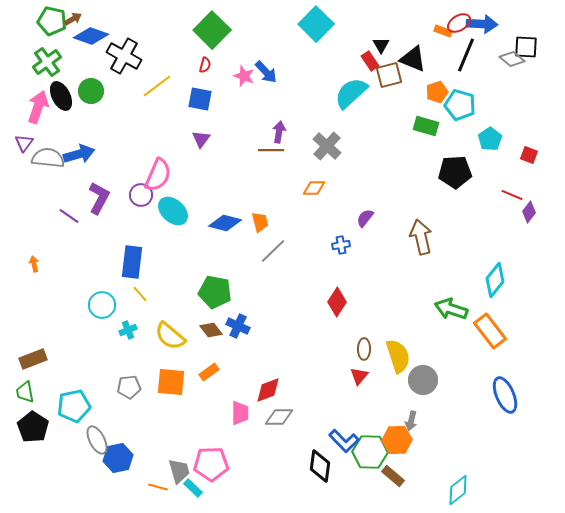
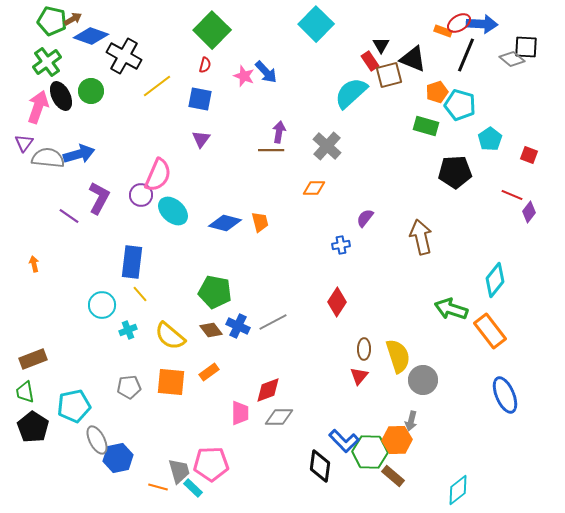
gray line at (273, 251): moved 71 px down; rotated 16 degrees clockwise
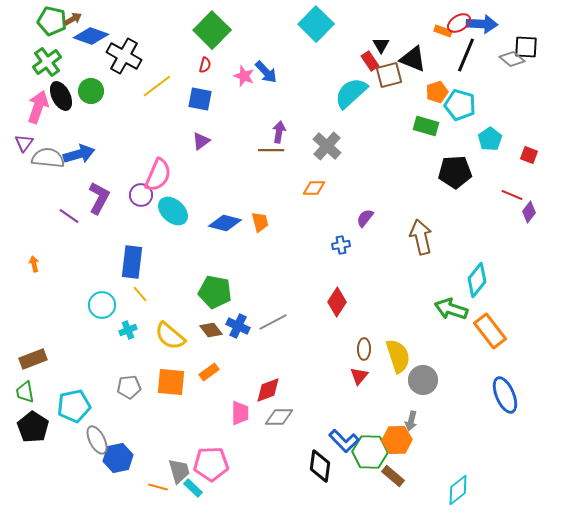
purple triangle at (201, 139): moved 2 px down; rotated 18 degrees clockwise
cyan diamond at (495, 280): moved 18 px left
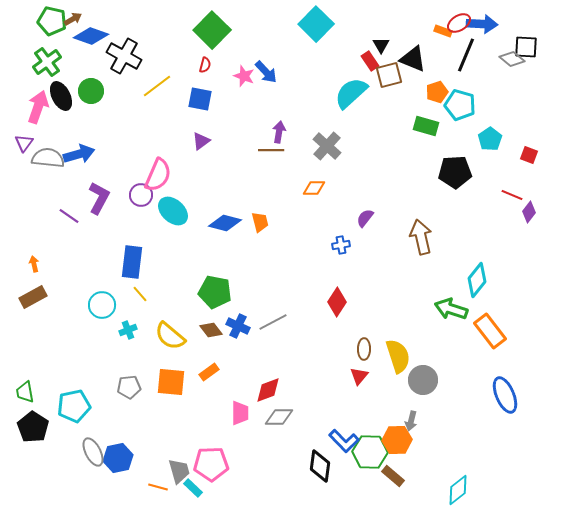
brown rectangle at (33, 359): moved 62 px up; rotated 8 degrees counterclockwise
gray ellipse at (97, 440): moved 4 px left, 12 px down
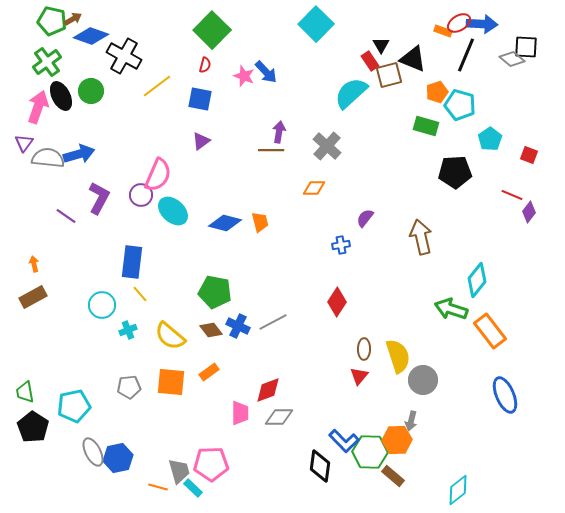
purple line at (69, 216): moved 3 px left
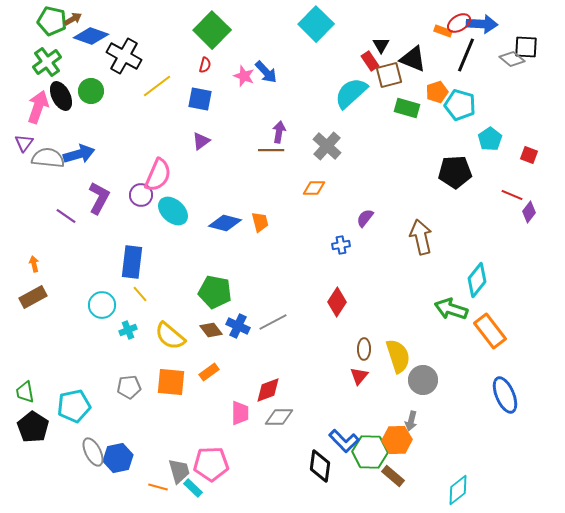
green rectangle at (426, 126): moved 19 px left, 18 px up
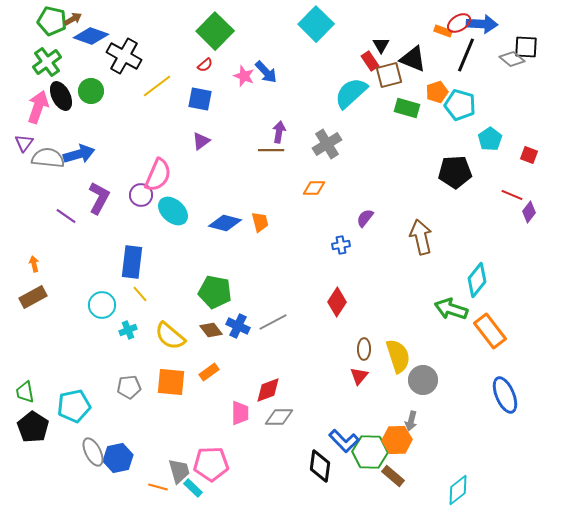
green square at (212, 30): moved 3 px right, 1 px down
red semicircle at (205, 65): rotated 35 degrees clockwise
gray cross at (327, 146): moved 2 px up; rotated 16 degrees clockwise
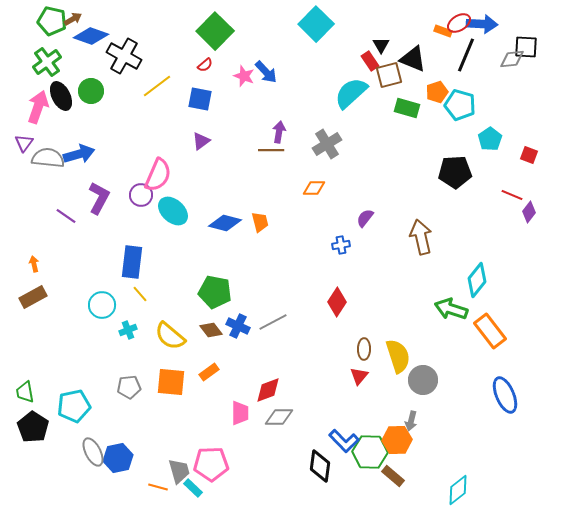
gray diamond at (512, 59): rotated 45 degrees counterclockwise
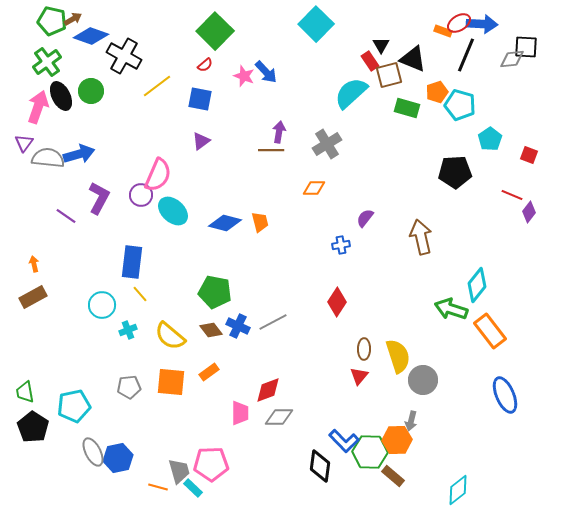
cyan diamond at (477, 280): moved 5 px down
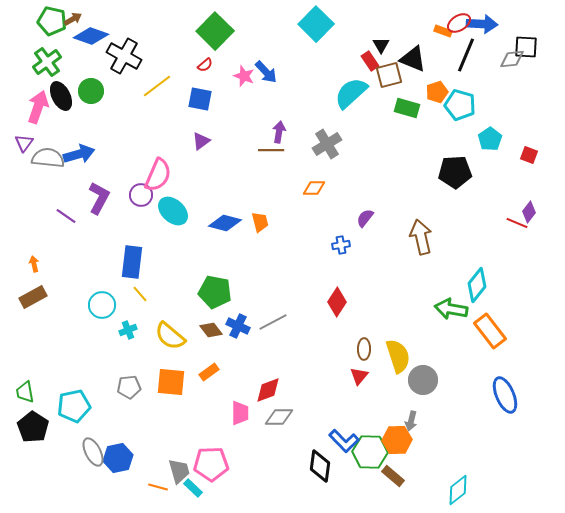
red line at (512, 195): moved 5 px right, 28 px down
green arrow at (451, 309): rotated 8 degrees counterclockwise
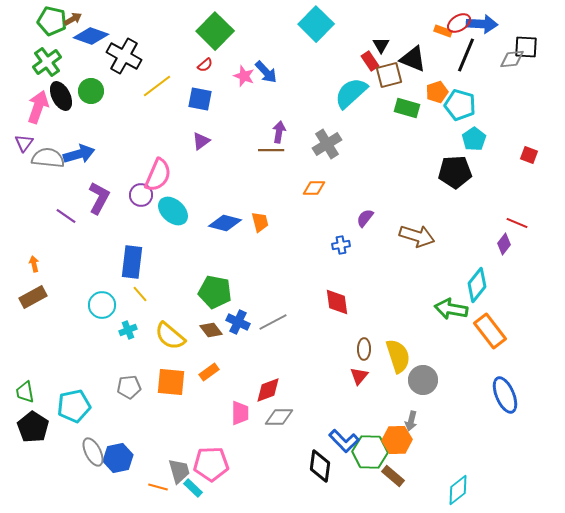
cyan pentagon at (490, 139): moved 16 px left
purple diamond at (529, 212): moved 25 px left, 32 px down
brown arrow at (421, 237): moved 4 px left, 1 px up; rotated 120 degrees clockwise
red diamond at (337, 302): rotated 40 degrees counterclockwise
blue cross at (238, 326): moved 4 px up
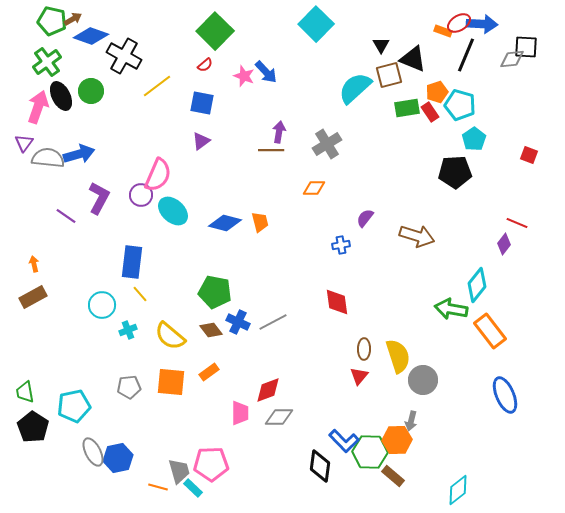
red rectangle at (370, 61): moved 60 px right, 51 px down
cyan semicircle at (351, 93): moved 4 px right, 5 px up
blue square at (200, 99): moved 2 px right, 4 px down
green rectangle at (407, 108): rotated 25 degrees counterclockwise
